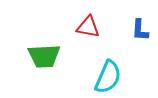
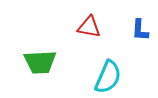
red triangle: moved 1 px right
green trapezoid: moved 4 px left, 6 px down
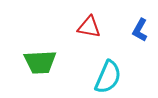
blue L-shape: rotated 25 degrees clockwise
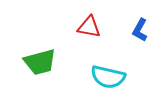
green trapezoid: rotated 12 degrees counterclockwise
cyan semicircle: rotated 80 degrees clockwise
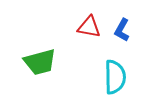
blue L-shape: moved 18 px left
cyan semicircle: moved 7 px right; rotated 104 degrees counterclockwise
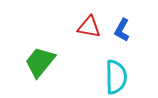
green trapezoid: rotated 144 degrees clockwise
cyan semicircle: moved 1 px right
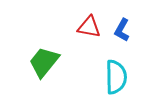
green trapezoid: moved 4 px right
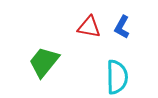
blue L-shape: moved 3 px up
cyan semicircle: moved 1 px right
